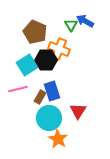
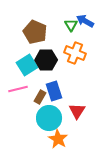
orange cross: moved 16 px right, 4 px down
blue rectangle: moved 2 px right
red triangle: moved 1 px left
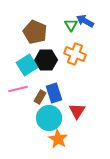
orange cross: moved 1 px down
blue rectangle: moved 2 px down
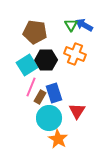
blue arrow: moved 1 px left, 4 px down
brown pentagon: rotated 15 degrees counterclockwise
pink line: moved 13 px right, 2 px up; rotated 54 degrees counterclockwise
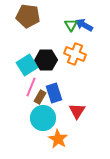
brown pentagon: moved 7 px left, 16 px up
cyan circle: moved 6 px left
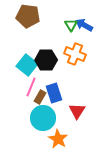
cyan square: rotated 20 degrees counterclockwise
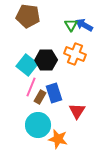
cyan circle: moved 5 px left, 7 px down
orange star: rotated 18 degrees counterclockwise
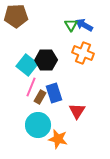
brown pentagon: moved 12 px left; rotated 10 degrees counterclockwise
orange cross: moved 8 px right, 1 px up
